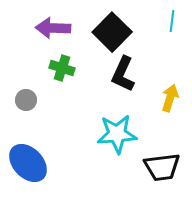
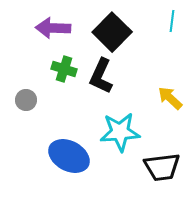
green cross: moved 2 px right, 1 px down
black L-shape: moved 22 px left, 2 px down
yellow arrow: rotated 64 degrees counterclockwise
cyan star: moved 3 px right, 2 px up
blue ellipse: moved 41 px right, 7 px up; rotated 18 degrees counterclockwise
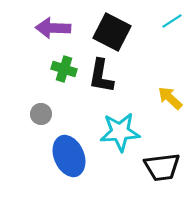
cyan line: rotated 50 degrees clockwise
black square: rotated 18 degrees counterclockwise
black L-shape: rotated 15 degrees counterclockwise
gray circle: moved 15 px right, 14 px down
blue ellipse: rotated 39 degrees clockwise
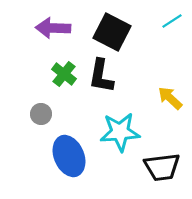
green cross: moved 5 px down; rotated 20 degrees clockwise
